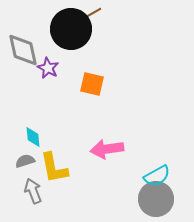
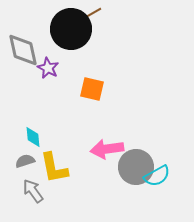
orange square: moved 5 px down
gray arrow: rotated 15 degrees counterclockwise
gray circle: moved 20 px left, 32 px up
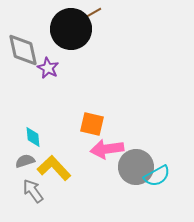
orange square: moved 35 px down
yellow L-shape: rotated 148 degrees clockwise
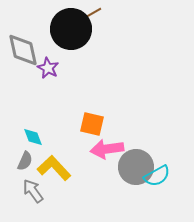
cyan diamond: rotated 15 degrees counterclockwise
gray semicircle: rotated 132 degrees clockwise
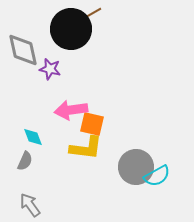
purple star: moved 2 px right, 1 px down; rotated 15 degrees counterclockwise
pink arrow: moved 36 px left, 39 px up
yellow L-shape: moved 32 px right, 20 px up; rotated 140 degrees clockwise
gray arrow: moved 3 px left, 14 px down
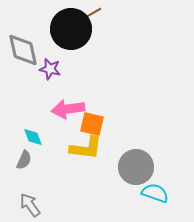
pink arrow: moved 3 px left, 1 px up
gray semicircle: moved 1 px left, 1 px up
cyan semicircle: moved 2 px left, 17 px down; rotated 132 degrees counterclockwise
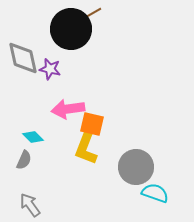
gray diamond: moved 8 px down
cyan diamond: rotated 25 degrees counterclockwise
yellow L-shape: rotated 104 degrees clockwise
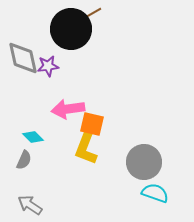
purple star: moved 2 px left, 3 px up; rotated 20 degrees counterclockwise
gray circle: moved 8 px right, 5 px up
gray arrow: rotated 20 degrees counterclockwise
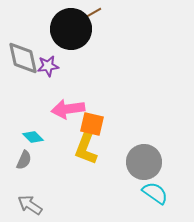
cyan semicircle: rotated 16 degrees clockwise
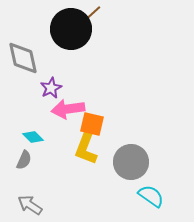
brown line: rotated 12 degrees counterclockwise
purple star: moved 3 px right, 22 px down; rotated 20 degrees counterclockwise
gray circle: moved 13 px left
cyan semicircle: moved 4 px left, 3 px down
